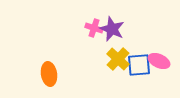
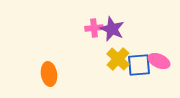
pink cross: rotated 24 degrees counterclockwise
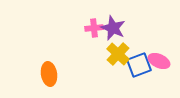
purple star: moved 1 px right, 1 px up
yellow cross: moved 5 px up
blue square: rotated 15 degrees counterclockwise
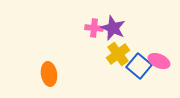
pink cross: rotated 12 degrees clockwise
yellow cross: rotated 10 degrees clockwise
blue square: moved 1 px down; rotated 30 degrees counterclockwise
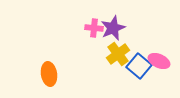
purple star: rotated 25 degrees clockwise
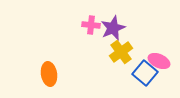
pink cross: moved 3 px left, 3 px up
yellow cross: moved 3 px right, 2 px up
blue square: moved 6 px right, 7 px down
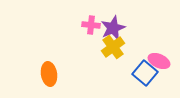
yellow cross: moved 8 px left, 5 px up
